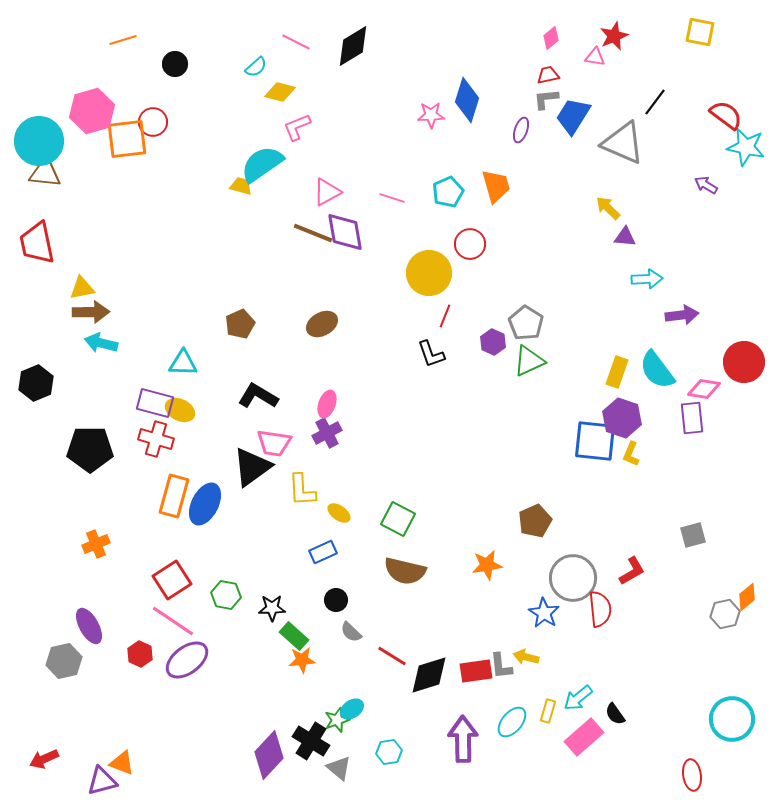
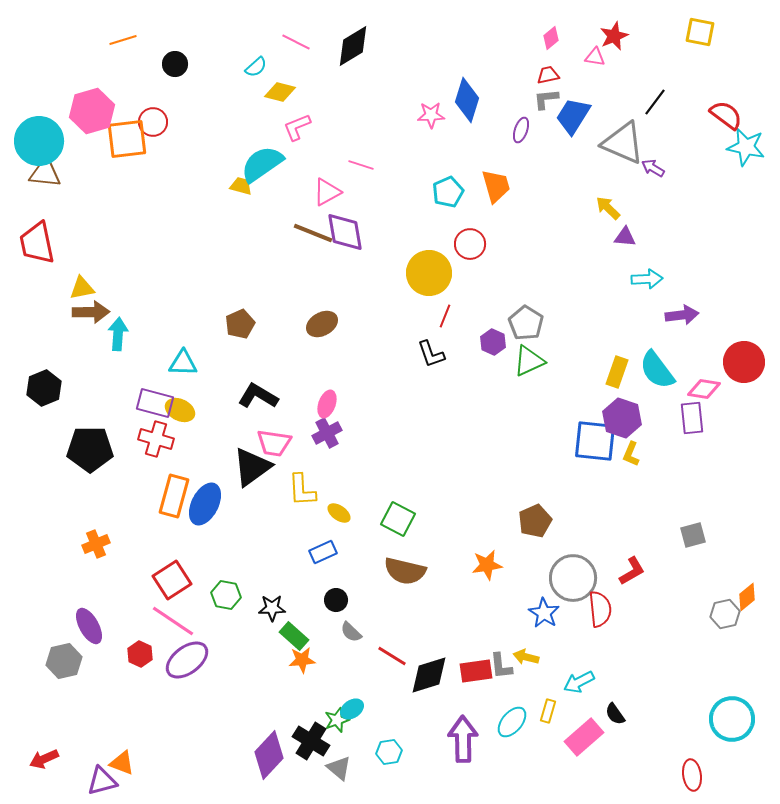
purple arrow at (706, 185): moved 53 px left, 17 px up
pink line at (392, 198): moved 31 px left, 33 px up
cyan arrow at (101, 343): moved 17 px right, 9 px up; rotated 80 degrees clockwise
black hexagon at (36, 383): moved 8 px right, 5 px down
cyan arrow at (578, 698): moved 1 px right, 16 px up; rotated 12 degrees clockwise
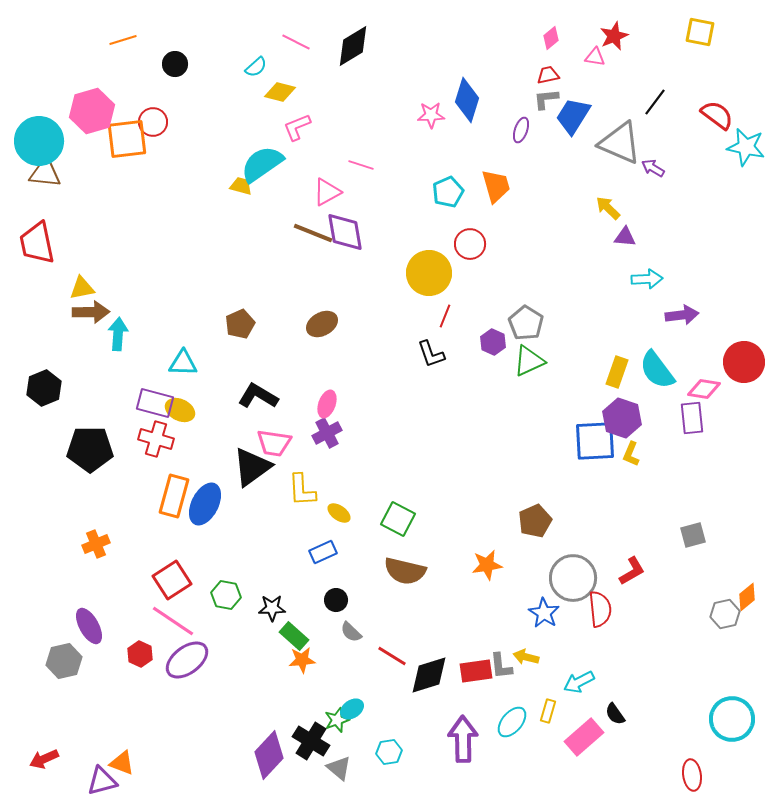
red semicircle at (726, 115): moved 9 px left
gray triangle at (623, 143): moved 3 px left
blue square at (595, 441): rotated 9 degrees counterclockwise
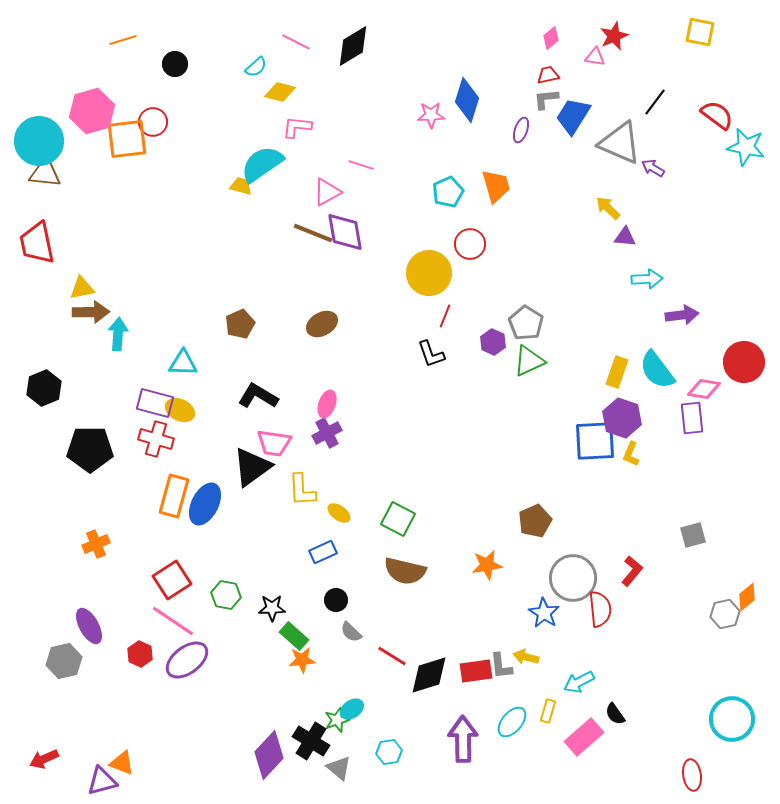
pink L-shape at (297, 127): rotated 28 degrees clockwise
red L-shape at (632, 571): rotated 20 degrees counterclockwise
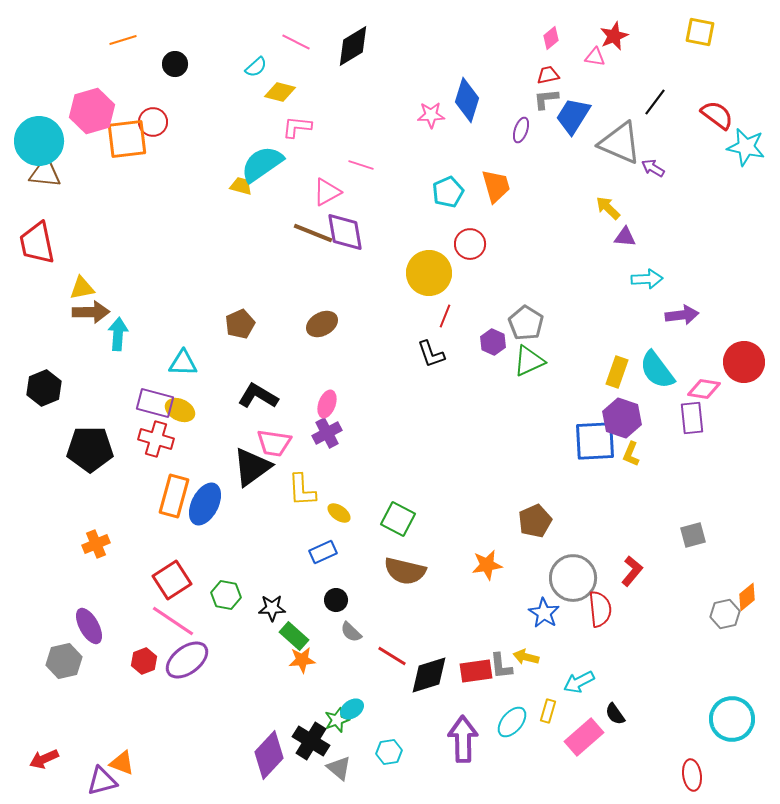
red hexagon at (140, 654): moved 4 px right, 7 px down; rotated 15 degrees clockwise
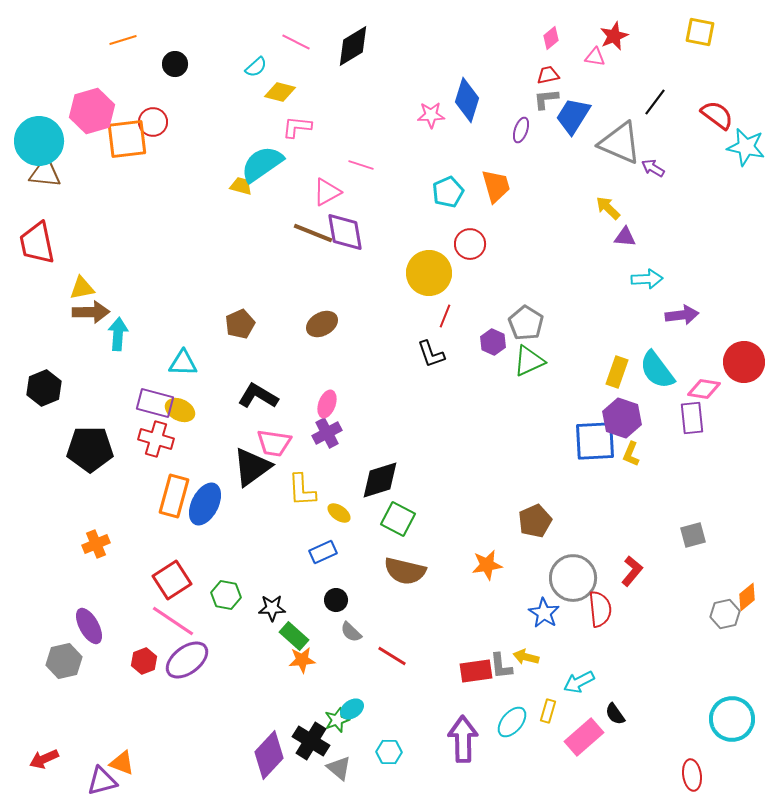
black diamond at (429, 675): moved 49 px left, 195 px up
cyan hexagon at (389, 752): rotated 10 degrees clockwise
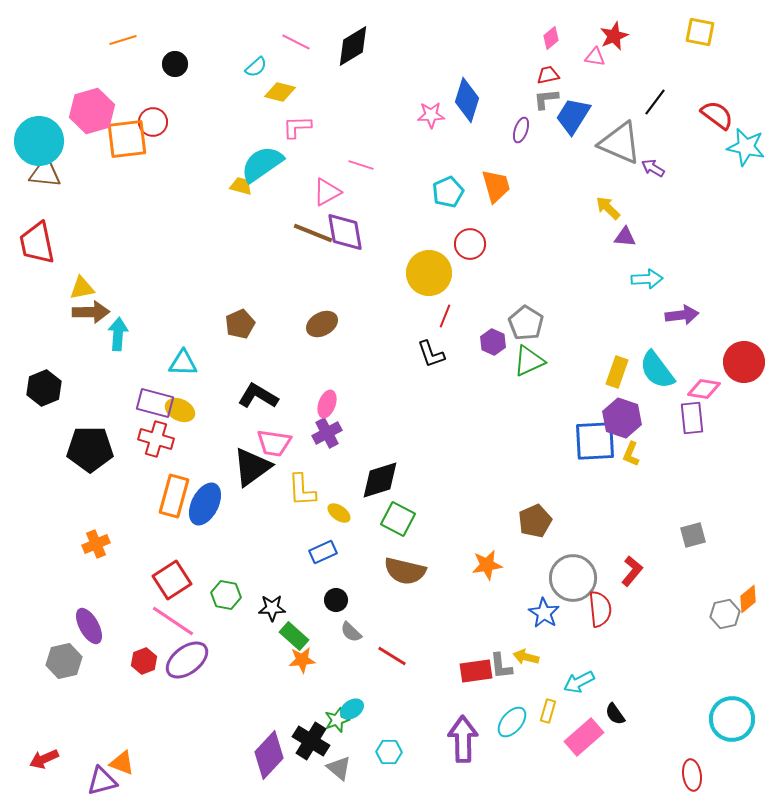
pink L-shape at (297, 127): rotated 8 degrees counterclockwise
orange diamond at (747, 597): moved 1 px right, 2 px down
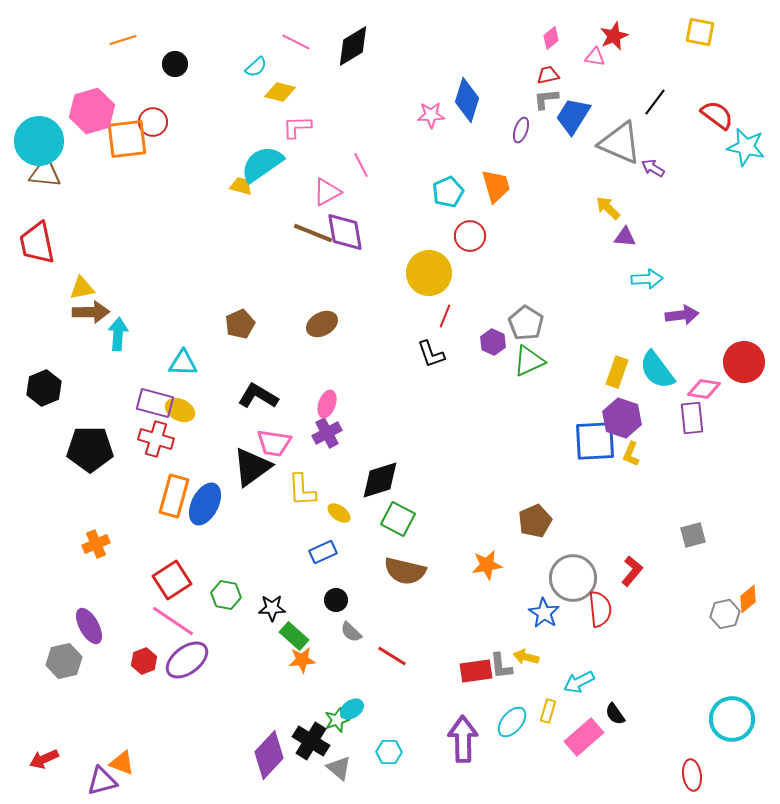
pink line at (361, 165): rotated 45 degrees clockwise
red circle at (470, 244): moved 8 px up
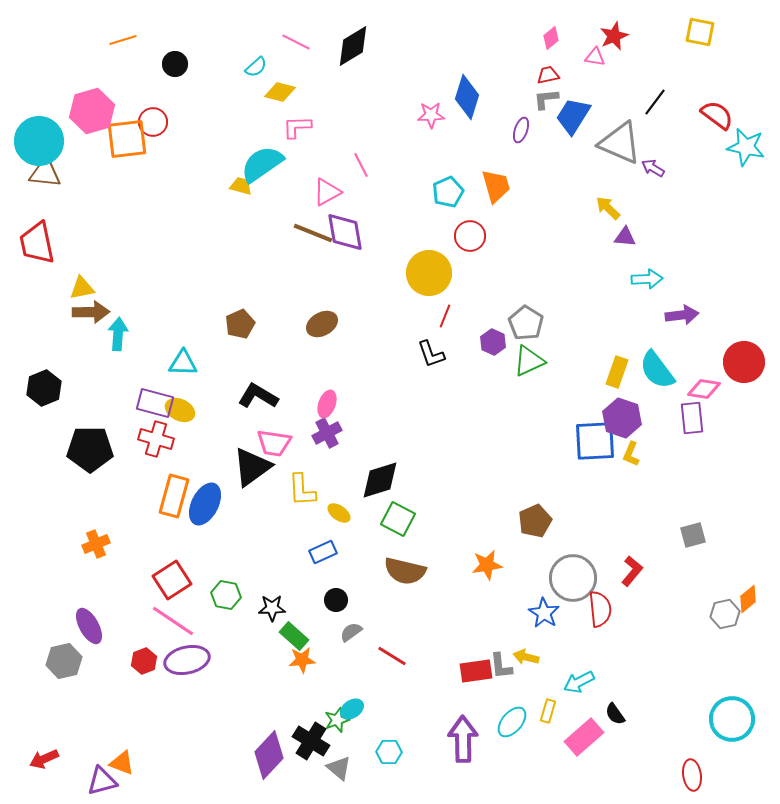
blue diamond at (467, 100): moved 3 px up
gray semicircle at (351, 632): rotated 100 degrees clockwise
purple ellipse at (187, 660): rotated 24 degrees clockwise
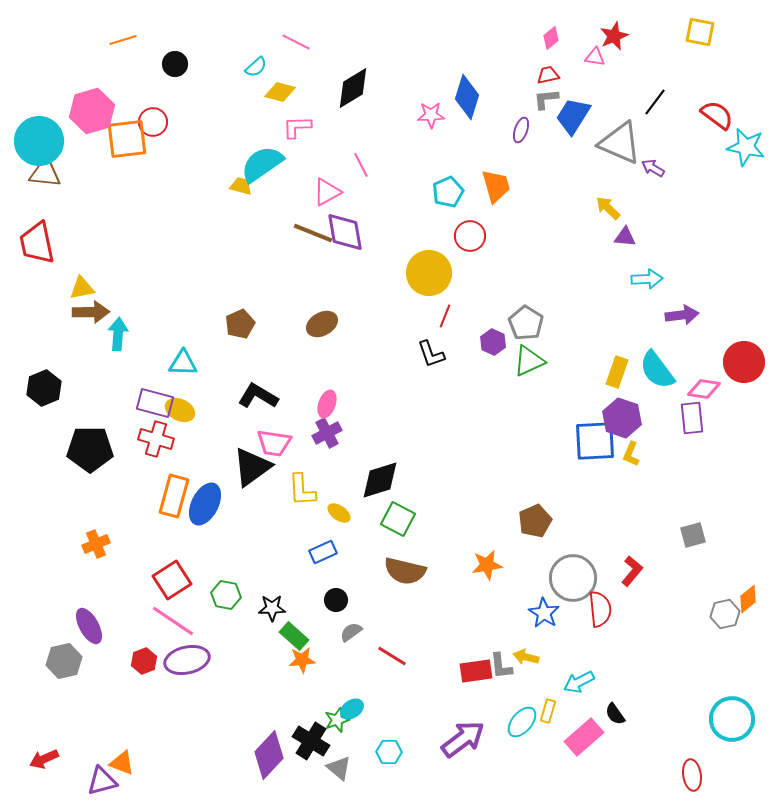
black diamond at (353, 46): moved 42 px down
cyan ellipse at (512, 722): moved 10 px right
purple arrow at (463, 739): rotated 54 degrees clockwise
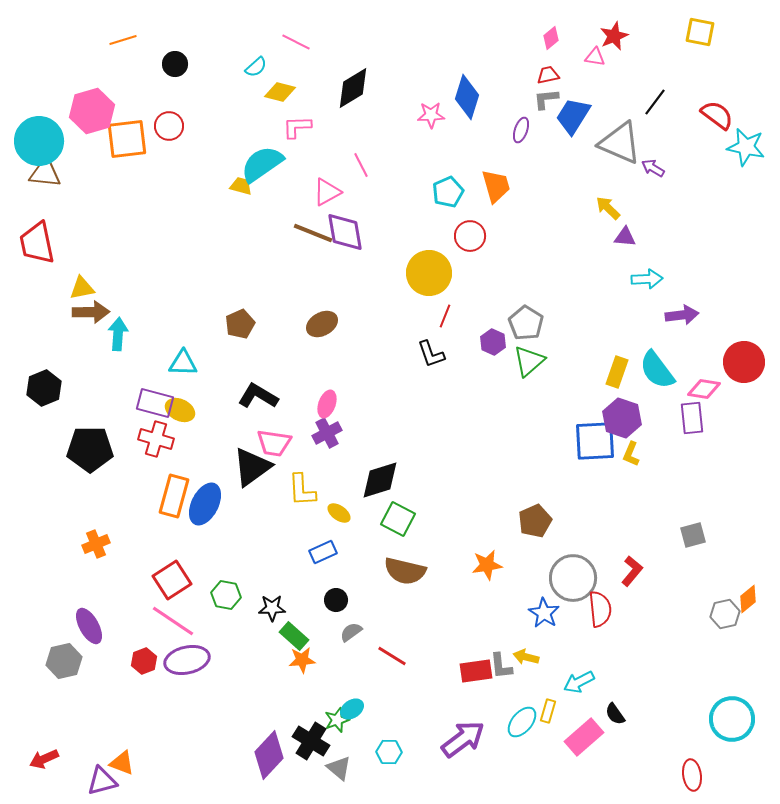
red circle at (153, 122): moved 16 px right, 4 px down
green triangle at (529, 361): rotated 16 degrees counterclockwise
